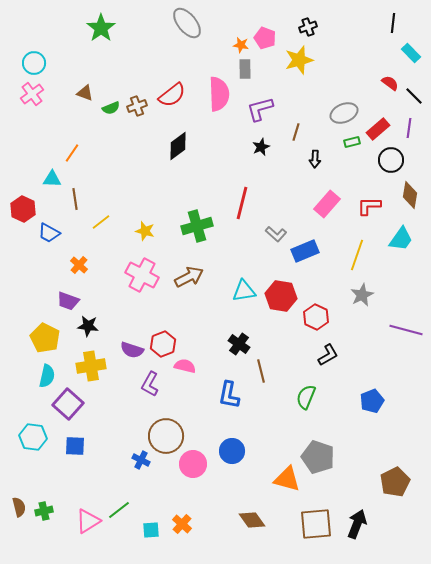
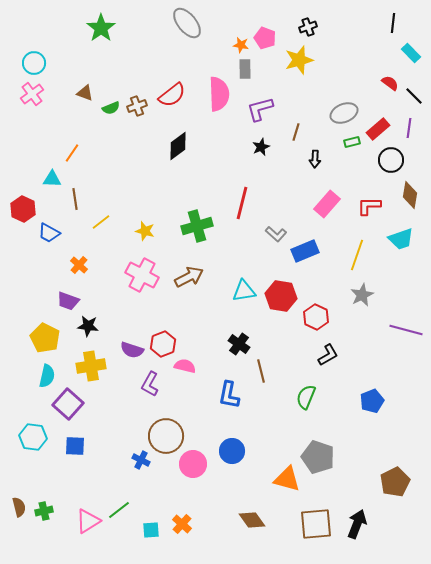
cyan trapezoid at (401, 239): rotated 36 degrees clockwise
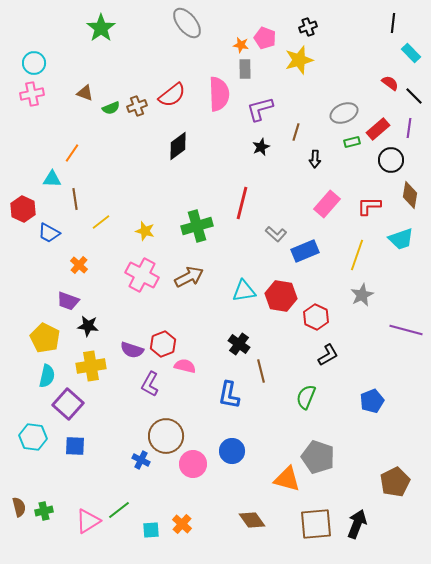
pink cross at (32, 94): rotated 25 degrees clockwise
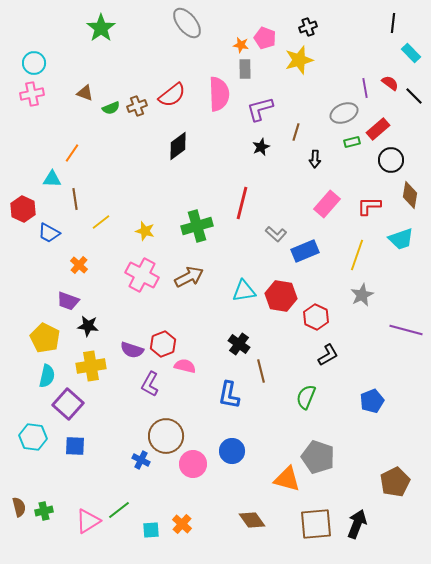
purple line at (409, 128): moved 44 px left, 40 px up; rotated 18 degrees counterclockwise
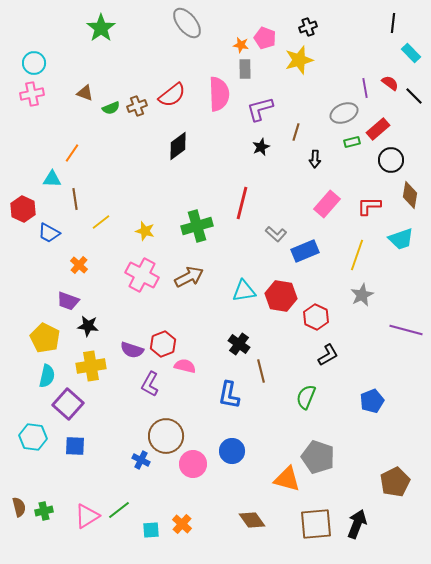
pink triangle at (88, 521): moved 1 px left, 5 px up
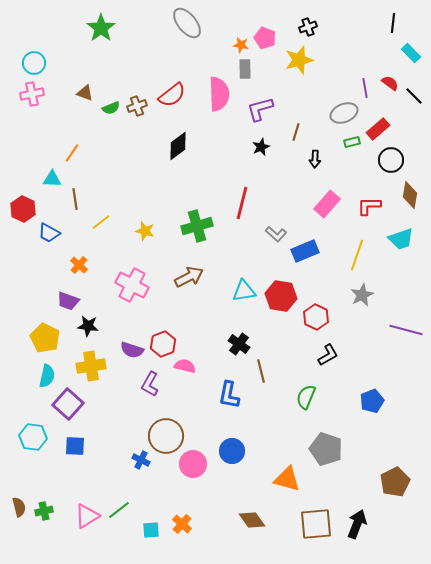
pink cross at (142, 275): moved 10 px left, 10 px down
gray pentagon at (318, 457): moved 8 px right, 8 px up
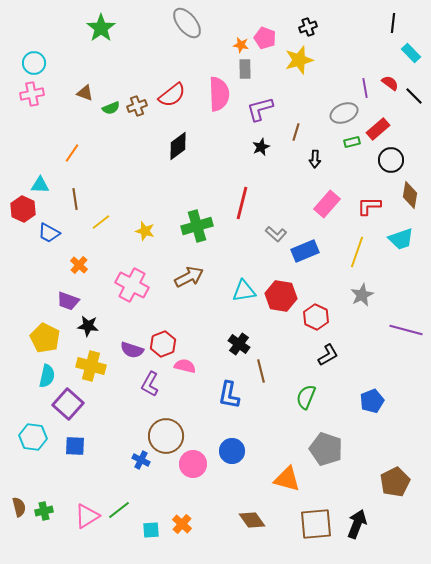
cyan triangle at (52, 179): moved 12 px left, 6 px down
yellow line at (357, 255): moved 3 px up
yellow cross at (91, 366): rotated 24 degrees clockwise
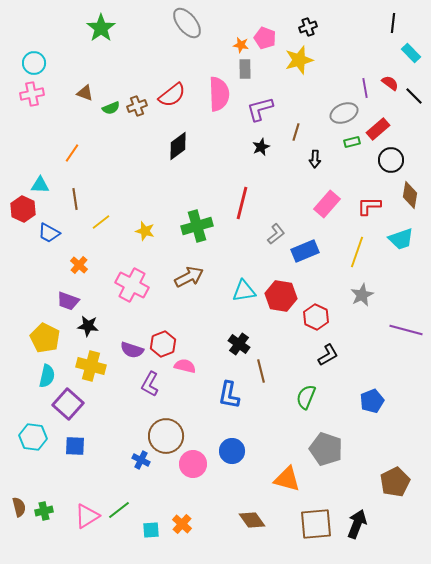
gray L-shape at (276, 234): rotated 80 degrees counterclockwise
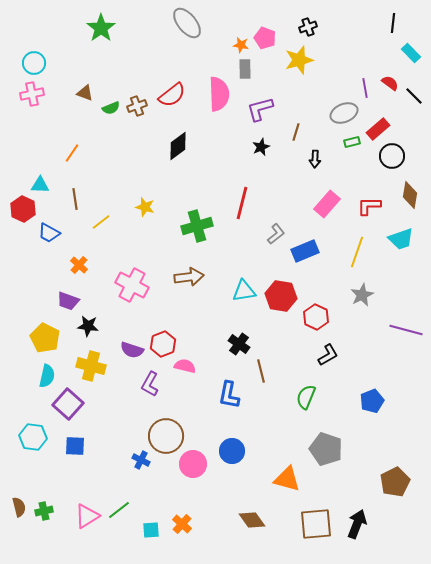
black circle at (391, 160): moved 1 px right, 4 px up
yellow star at (145, 231): moved 24 px up
brown arrow at (189, 277): rotated 20 degrees clockwise
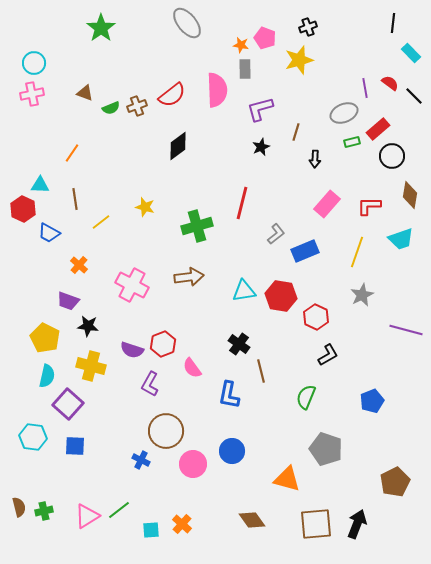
pink semicircle at (219, 94): moved 2 px left, 4 px up
pink semicircle at (185, 366): moved 7 px right, 2 px down; rotated 140 degrees counterclockwise
brown circle at (166, 436): moved 5 px up
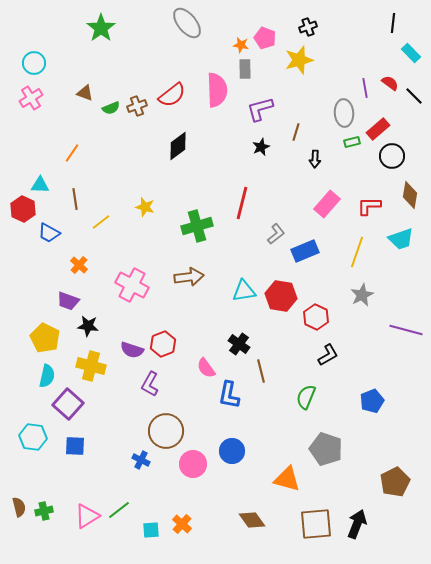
pink cross at (32, 94): moved 1 px left, 4 px down; rotated 20 degrees counterclockwise
gray ellipse at (344, 113): rotated 72 degrees counterclockwise
pink semicircle at (192, 368): moved 14 px right
